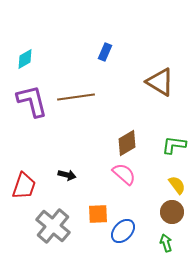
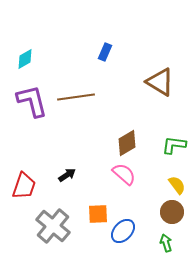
black arrow: rotated 48 degrees counterclockwise
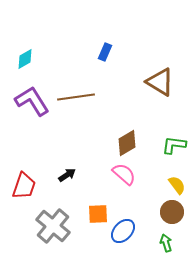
purple L-shape: rotated 18 degrees counterclockwise
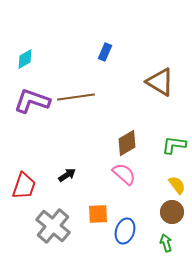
purple L-shape: rotated 39 degrees counterclockwise
blue ellipse: moved 2 px right; rotated 25 degrees counterclockwise
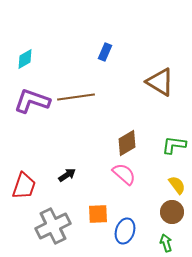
gray cross: rotated 24 degrees clockwise
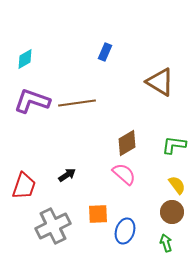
brown line: moved 1 px right, 6 px down
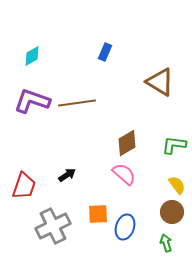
cyan diamond: moved 7 px right, 3 px up
blue ellipse: moved 4 px up
